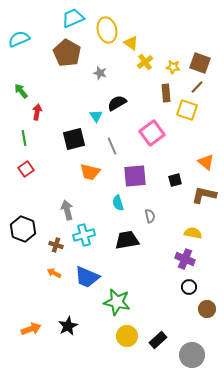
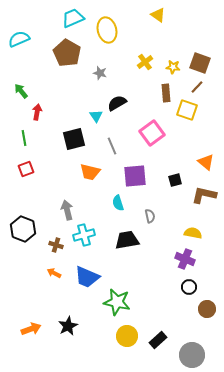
yellow triangle at (131, 43): moved 27 px right, 28 px up
red square at (26, 169): rotated 14 degrees clockwise
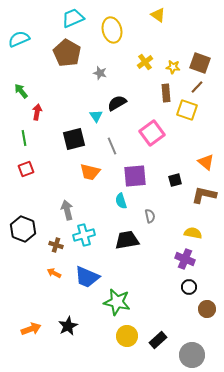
yellow ellipse at (107, 30): moved 5 px right
cyan semicircle at (118, 203): moved 3 px right, 2 px up
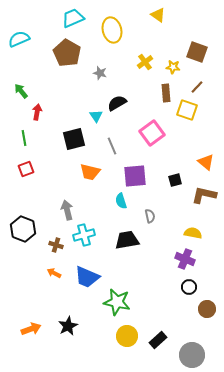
brown square at (200, 63): moved 3 px left, 11 px up
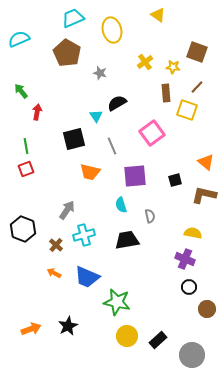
green line at (24, 138): moved 2 px right, 8 px down
cyan semicircle at (121, 201): moved 4 px down
gray arrow at (67, 210): rotated 48 degrees clockwise
brown cross at (56, 245): rotated 24 degrees clockwise
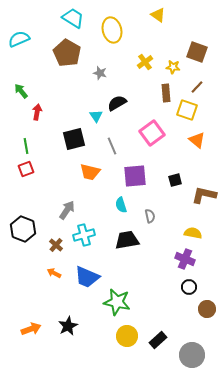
cyan trapezoid at (73, 18): rotated 55 degrees clockwise
orange triangle at (206, 162): moved 9 px left, 22 px up
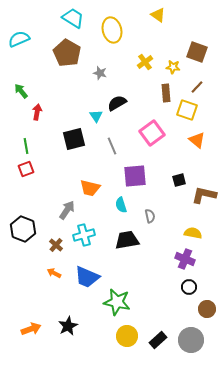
orange trapezoid at (90, 172): moved 16 px down
black square at (175, 180): moved 4 px right
gray circle at (192, 355): moved 1 px left, 15 px up
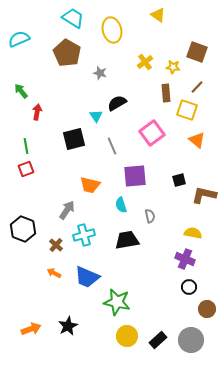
orange trapezoid at (90, 188): moved 3 px up
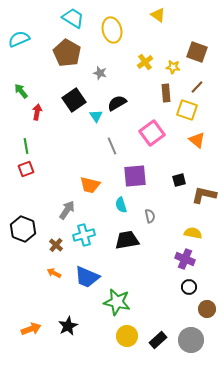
black square at (74, 139): moved 39 px up; rotated 20 degrees counterclockwise
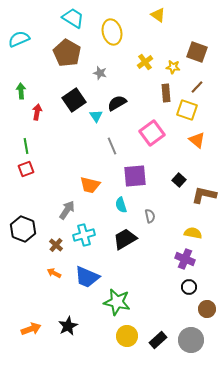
yellow ellipse at (112, 30): moved 2 px down
green arrow at (21, 91): rotated 35 degrees clockwise
black square at (179, 180): rotated 32 degrees counterclockwise
black trapezoid at (127, 240): moved 2 px left, 1 px up; rotated 20 degrees counterclockwise
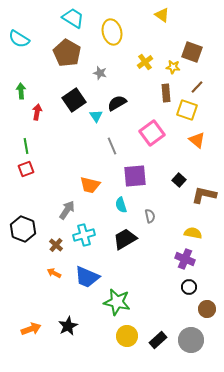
yellow triangle at (158, 15): moved 4 px right
cyan semicircle at (19, 39): rotated 125 degrees counterclockwise
brown square at (197, 52): moved 5 px left
